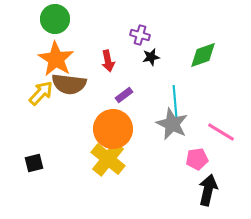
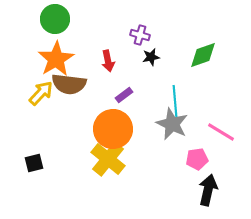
orange star: rotated 9 degrees clockwise
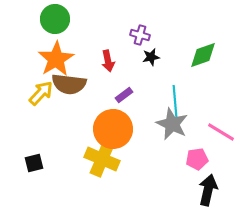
yellow cross: moved 6 px left; rotated 16 degrees counterclockwise
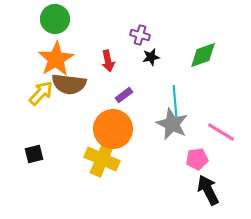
black square: moved 9 px up
black arrow: rotated 40 degrees counterclockwise
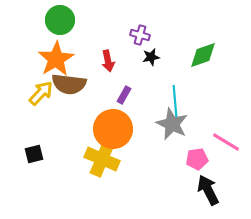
green circle: moved 5 px right, 1 px down
purple rectangle: rotated 24 degrees counterclockwise
pink line: moved 5 px right, 10 px down
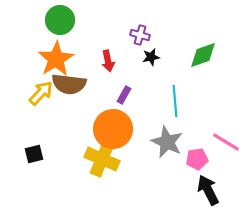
gray star: moved 5 px left, 18 px down
